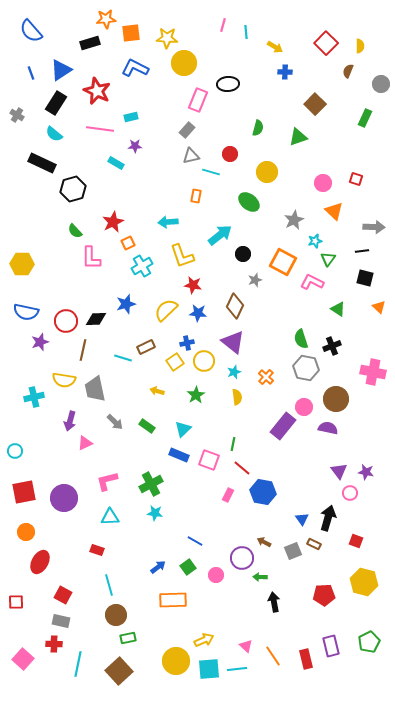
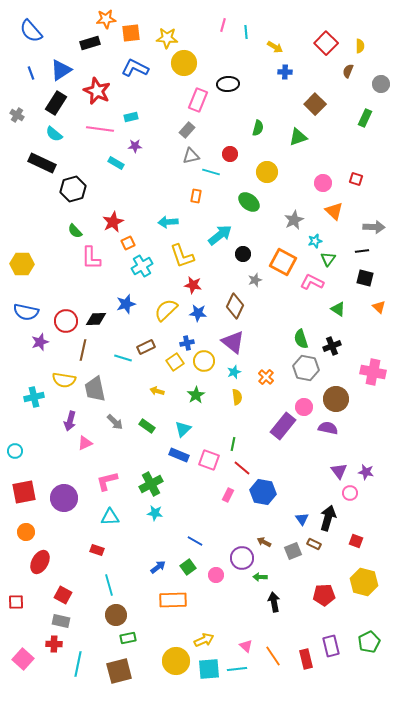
brown square at (119, 671): rotated 28 degrees clockwise
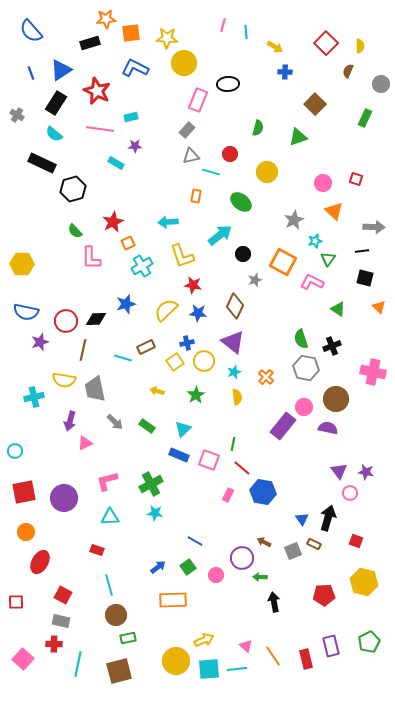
green ellipse at (249, 202): moved 8 px left
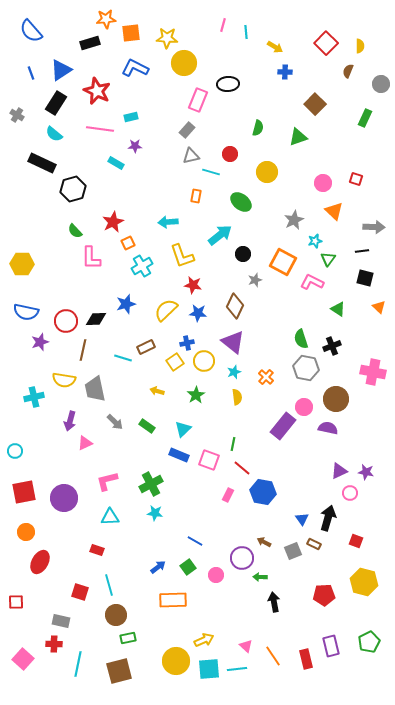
purple triangle at (339, 471): rotated 42 degrees clockwise
red square at (63, 595): moved 17 px right, 3 px up; rotated 12 degrees counterclockwise
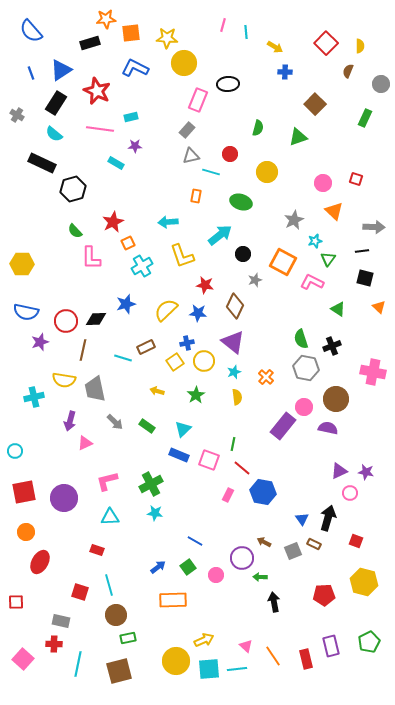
green ellipse at (241, 202): rotated 20 degrees counterclockwise
red star at (193, 285): moved 12 px right
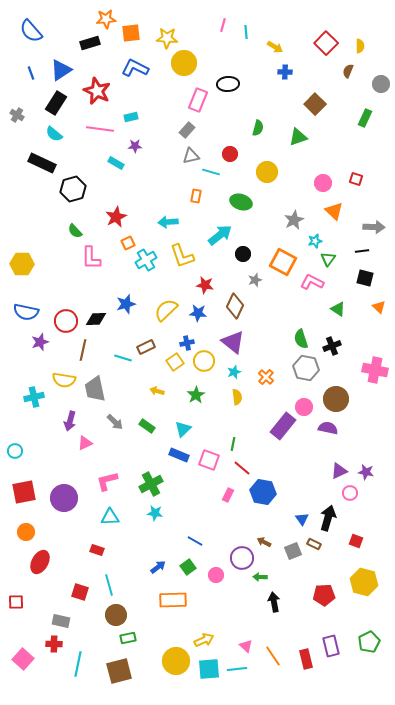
red star at (113, 222): moved 3 px right, 5 px up
cyan cross at (142, 266): moved 4 px right, 6 px up
pink cross at (373, 372): moved 2 px right, 2 px up
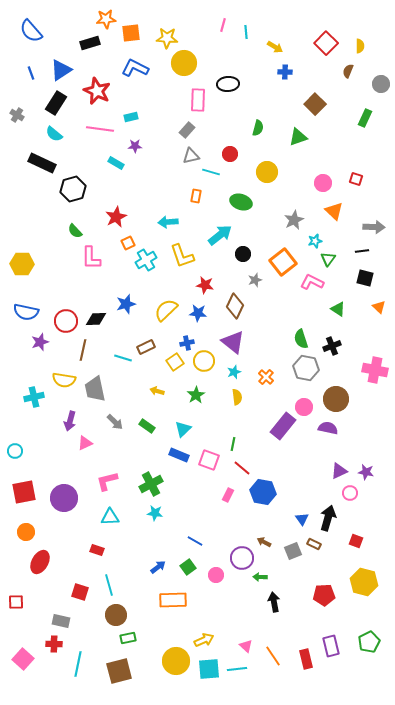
pink rectangle at (198, 100): rotated 20 degrees counterclockwise
orange square at (283, 262): rotated 24 degrees clockwise
